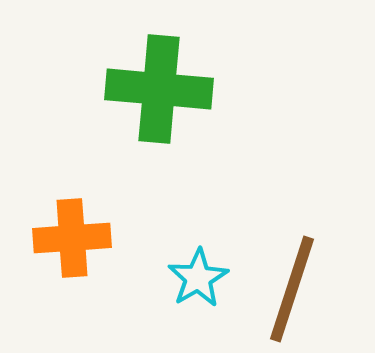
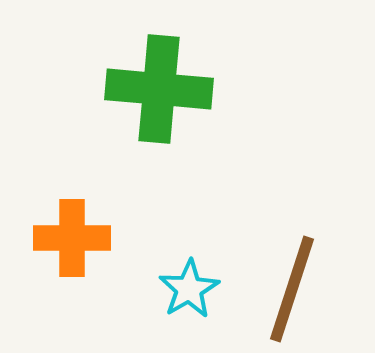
orange cross: rotated 4 degrees clockwise
cyan star: moved 9 px left, 11 px down
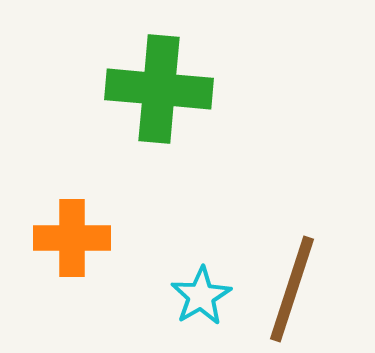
cyan star: moved 12 px right, 7 px down
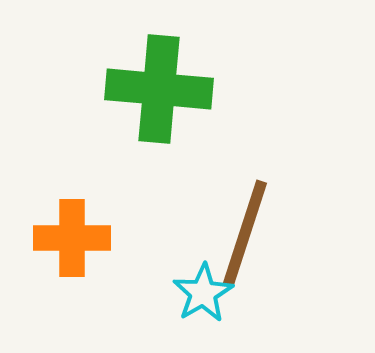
brown line: moved 47 px left, 56 px up
cyan star: moved 2 px right, 3 px up
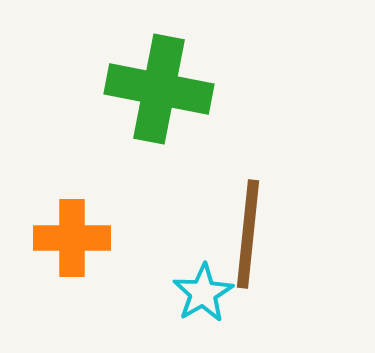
green cross: rotated 6 degrees clockwise
brown line: moved 3 px right, 1 px down; rotated 12 degrees counterclockwise
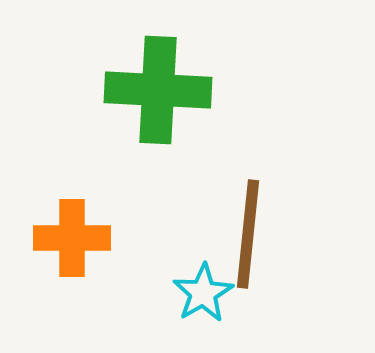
green cross: moved 1 px left, 1 px down; rotated 8 degrees counterclockwise
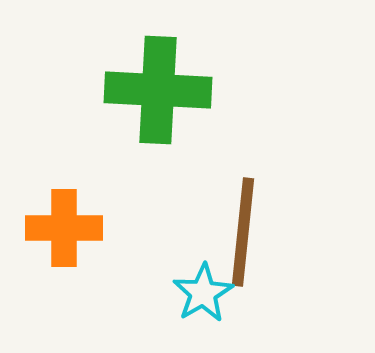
brown line: moved 5 px left, 2 px up
orange cross: moved 8 px left, 10 px up
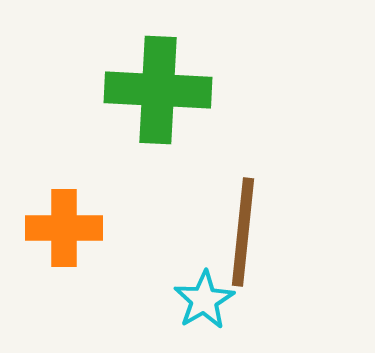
cyan star: moved 1 px right, 7 px down
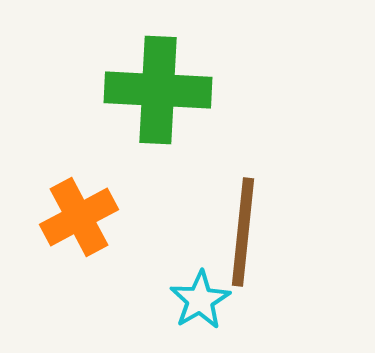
orange cross: moved 15 px right, 11 px up; rotated 28 degrees counterclockwise
cyan star: moved 4 px left
